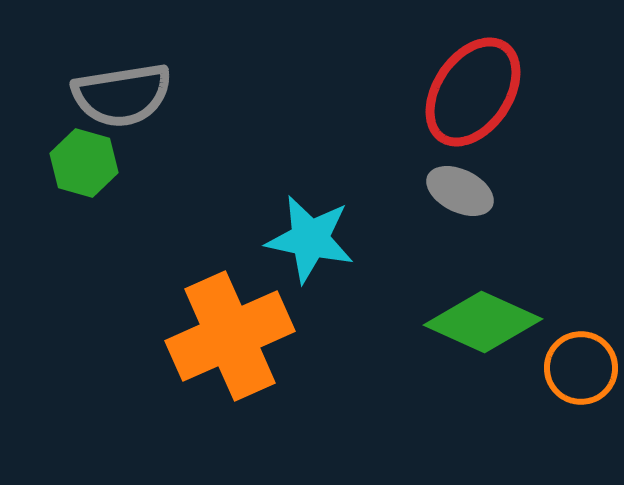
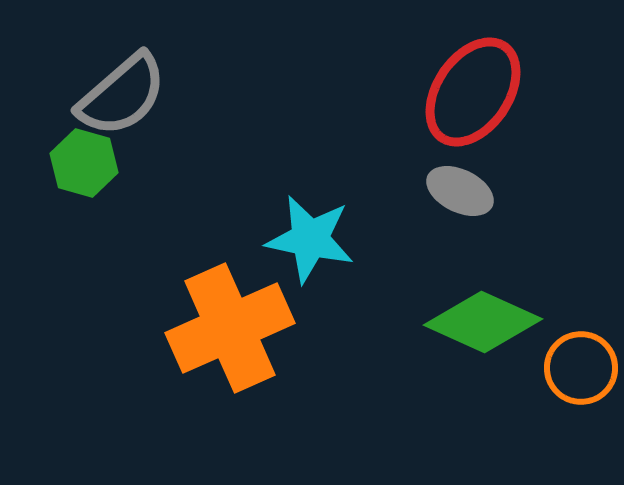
gray semicircle: rotated 32 degrees counterclockwise
orange cross: moved 8 px up
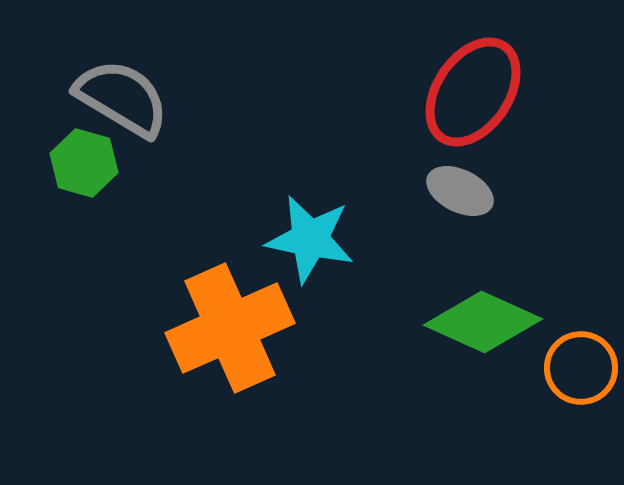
gray semicircle: moved 3 px down; rotated 108 degrees counterclockwise
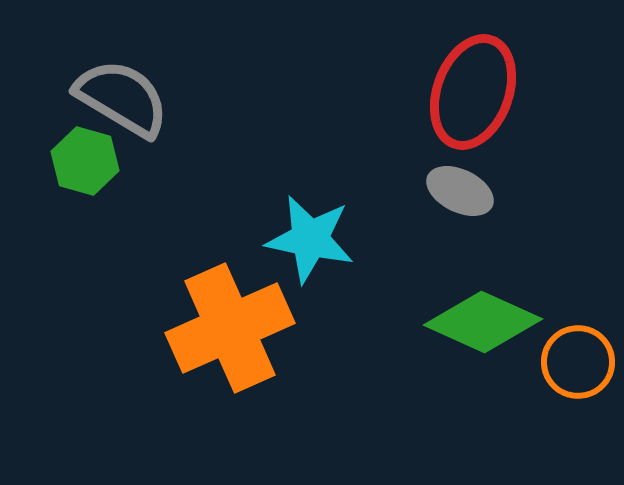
red ellipse: rotated 14 degrees counterclockwise
green hexagon: moved 1 px right, 2 px up
orange circle: moved 3 px left, 6 px up
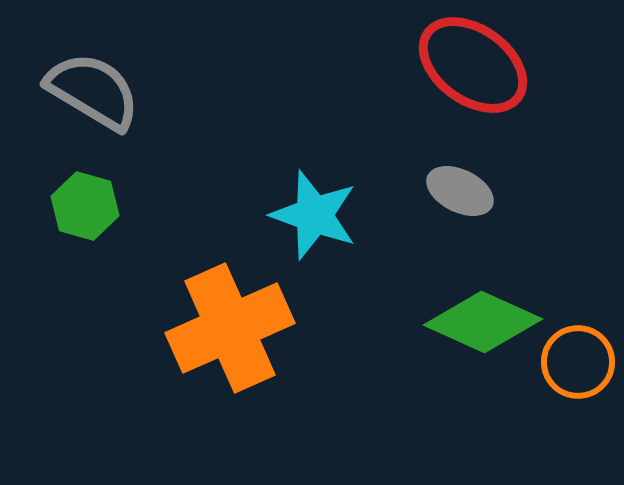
red ellipse: moved 27 px up; rotated 74 degrees counterclockwise
gray semicircle: moved 29 px left, 7 px up
green hexagon: moved 45 px down
cyan star: moved 4 px right, 24 px up; rotated 8 degrees clockwise
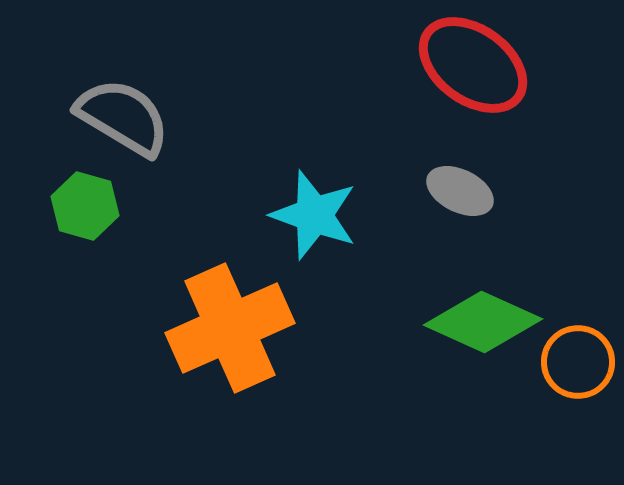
gray semicircle: moved 30 px right, 26 px down
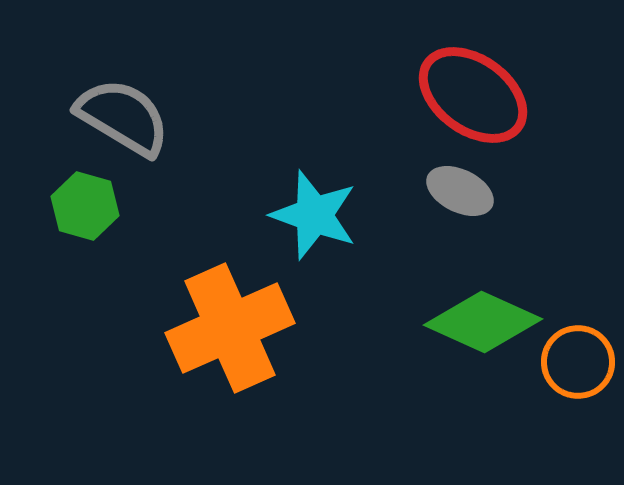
red ellipse: moved 30 px down
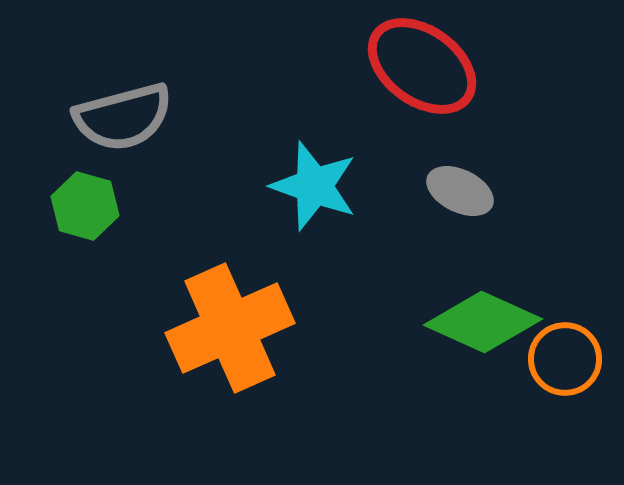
red ellipse: moved 51 px left, 29 px up
gray semicircle: rotated 134 degrees clockwise
cyan star: moved 29 px up
orange circle: moved 13 px left, 3 px up
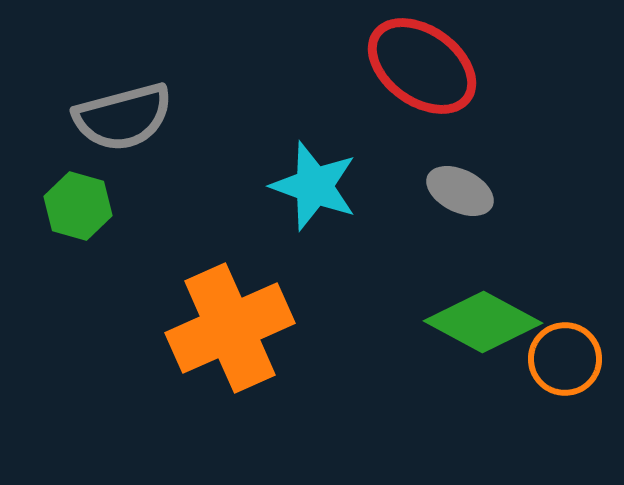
green hexagon: moved 7 px left
green diamond: rotated 4 degrees clockwise
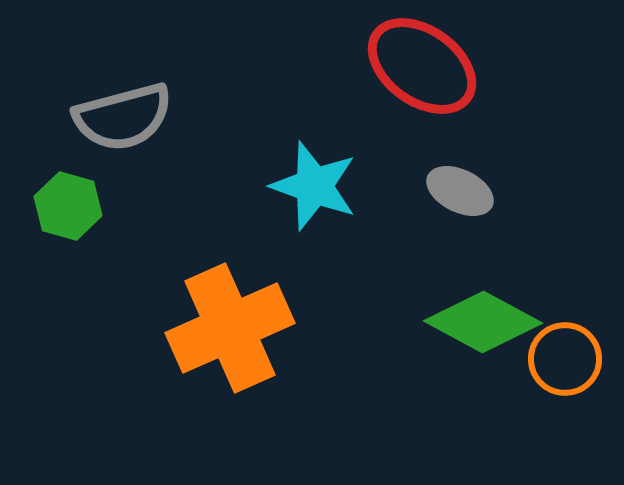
green hexagon: moved 10 px left
